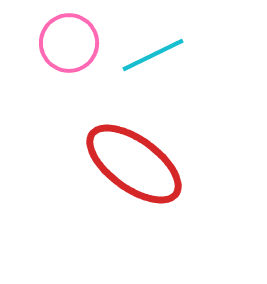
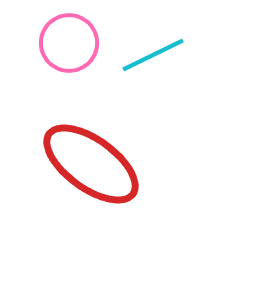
red ellipse: moved 43 px left
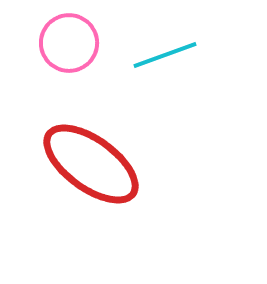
cyan line: moved 12 px right; rotated 6 degrees clockwise
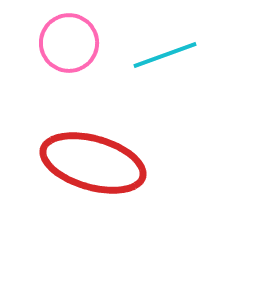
red ellipse: moved 2 px right, 1 px up; rotated 20 degrees counterclockwise
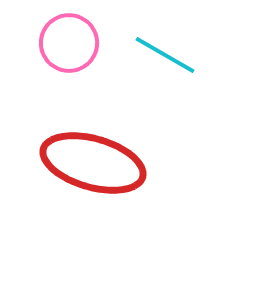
cyan line: rotated 50 degrees clockwise
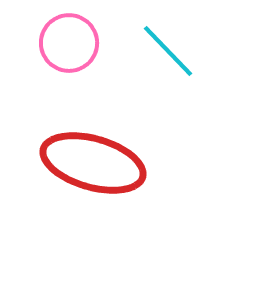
cyan line: moved 3 px right, 4 px up; rotated 16 degrees clockwise
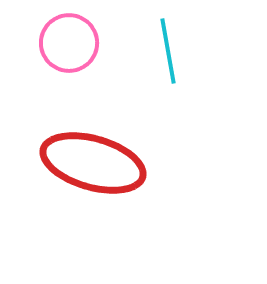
cyan line: rotated 34 degrees clockwise
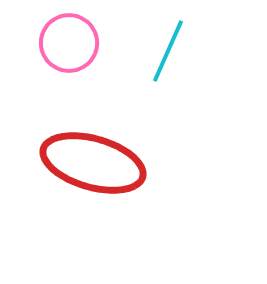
cyan line: rotated 34 degrees clockwise
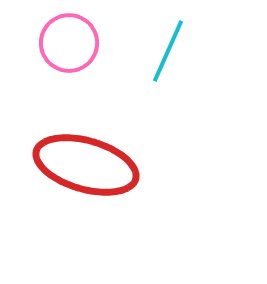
red ellipse: moved 7 px left, 2 px down
